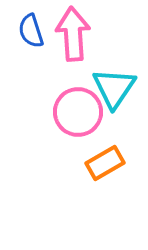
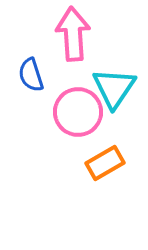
blue semicircle: moved 44 px down
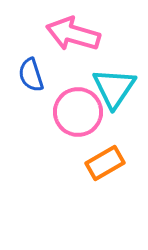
pink arrow: rotated 70 degrees counterclockwise
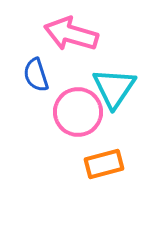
pink arrow: moved 2 px left
blue semicircle: moved 5 px right
orange rectangle: moved 1 px left, 1 px down; rotated 15 degrees clockwise
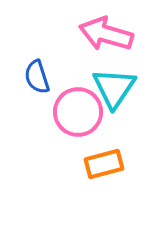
pink arrow: moved 35 px right
blue semicircle: moved 1 px right, 2 px down
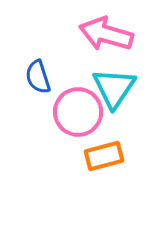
blue semicircle: moved 1 px right
orange rectangle: moved 8 px up
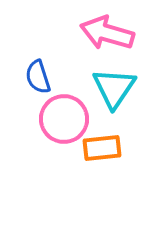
pink arrow: moved 1 px right, 1 px up
pink circle: moved 14 px left, 7 px down
orange rectangle: moved 2 px left, 8 px up; rotated 9 degrees clockwise
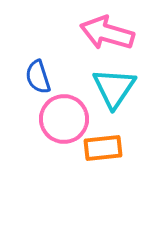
orange rectangle: moved 1 px right
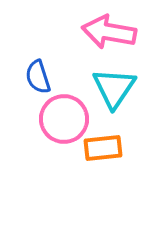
pink arrow: moved 2 px right, 1 px up; rotated 6 degrees counterclockwise
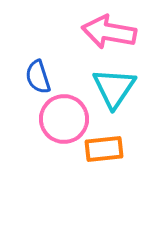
orange rectangle: moved 1 px right, 1 px down
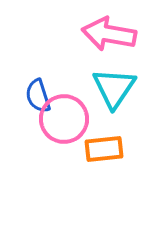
pink arrow: moved 2 px down
blue semicircle: moved 19 px down
